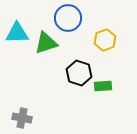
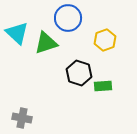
cyan triangle: rotated 45 degrees clockwise
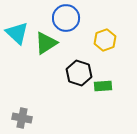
blue circle: moved 2 px left
green triangle: rotated 15 degrees counterclockwise
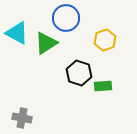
cyan triangle: rotated 15 degrees counterclockwise
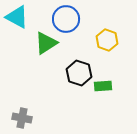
blue circle: moved 1 px down
cyan triangle: moved 16 px up
yellow hexagon: moved 2 px right; rotated 20 degrees counterclockwise
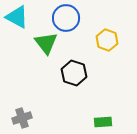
blue circle: moved 1 px up
green triangle: rotated 35 degrees counterclockwise
black hexagon: moved 5 px left
green rectangle: moved 36 px down
gray cross: rotated 30 degrees counterclockwise
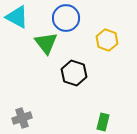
green rectangle: rotated 72 degrees counterclockwise
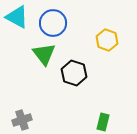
blue circle: moved 13 px left, 5 px down
green triangle: moved 2 px left, 11 px down
gray cross: moved 2 px down
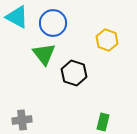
gray cross: rotated 12 degrees clockwise
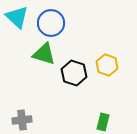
cyan triangle: rotated 15 degrees clockwise
blue circle: moved 2 px left
yellow hexagon: moved 25 px down
green triangle: rotated 35 degrees counterclockwise
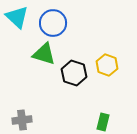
blue circle: moved 2 px right
